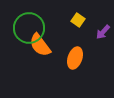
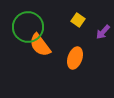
green circle: moved 1 px left, 1 px up
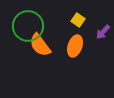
green circle: moved 1 px up
orange ellipse: moved 12 px up
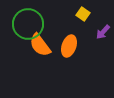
yellow square: moved 5 px right, 6 px up
green circle: moved 2 px up
orange ellipse: moved 6 px left
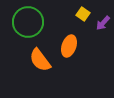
green circle: moved 2 px up
purple arrow: moved 9 px up
orange semicircle: moved 15 px down
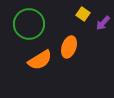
green circle: moved 1 px right, 2 px down
orange ellipse: moved 1 px down
orange semicircle: rotated 85 degrees counterclockwise
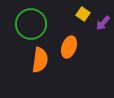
green circle: moved 2 px right
orange semicircle: rotated 50 degrees counterclockwise
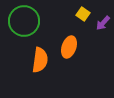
green circle: moved 7 px left, 3 px up
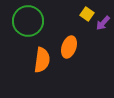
yellow square: moved 4 px right
green circle: moved 4 px right
orange semicircle: moved 2 px right
